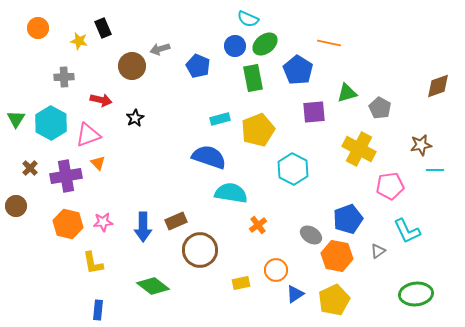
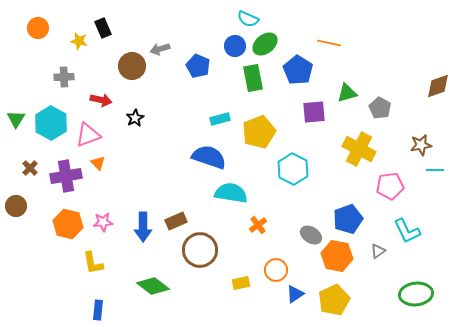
yellow pentagon at (258, 130): moved 1 px right, 2 px down
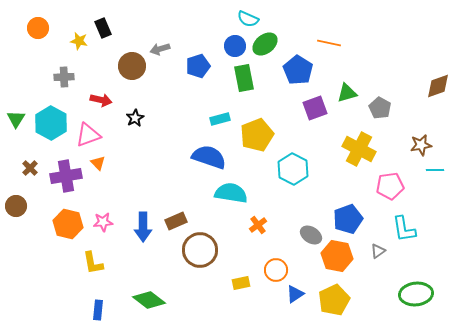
blue pentagon at (198, 66): rotated 30 degrees clockwise
green rectangle at (253, 78): moved 9 px left
purple square at (314, 112): moved 1 px right, 4 px up; rotated 15 degrees counterclockwise
yellow pentagon at (259, 132): moved 2 px left, 3 px down
cyan L-shape at (407, 231): moved 3 px left, 2 px up; rotated 16 degrees clockwise
green diamond at (153, 286): moved 4 px left, 14 px down
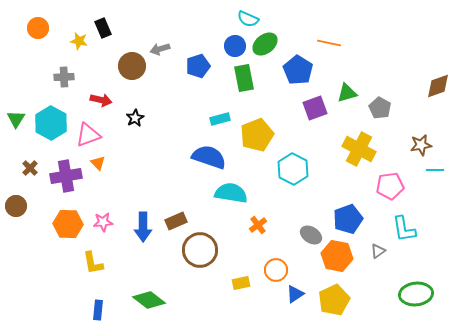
orange hexagon at (68, 224): rotated 12 degrees counterclockwise
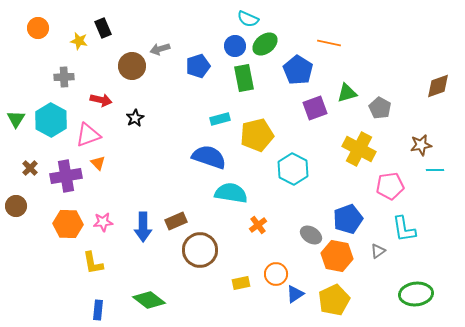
cyan hexagon at (51, 123): moved 3 px up
yellow pentagon at (257, 135): rotated 8 degrees clockwise
orange circle at (276, 270): moved 4 px down
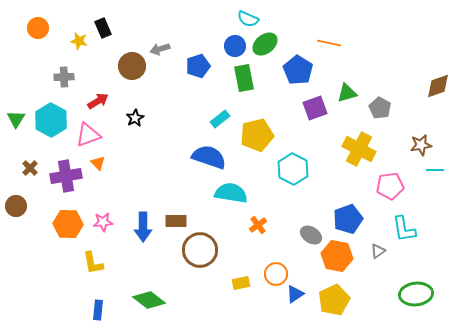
red arrow at (101, 100): moved 3 px left, 1 px down; rotated 45 degrees counterclockwise
cyan rectangle at (220, 119): rotated 24 degrees counterclockwise
brown rectangle at (176, 221): rotated 25 degrees clockwise
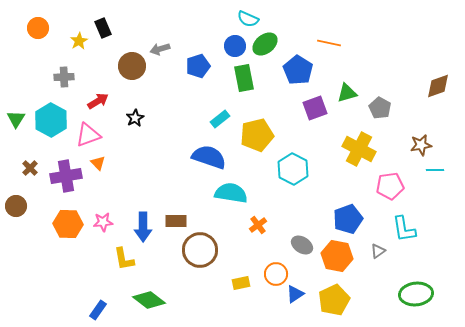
yellow star at (79, 41): rotated 30 degrees clockwise
gray ellipse at (311, 235): moved 9 px left, 10 px down
yellow L-shape at (93, 263): moved 31 px right, 4 px up
blue rectangle at (98, 310): rotated 30 degrees clockwise
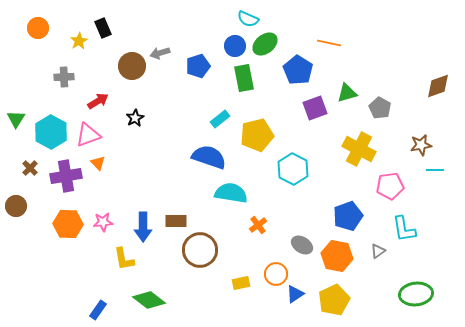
gray arrow at (160, 49): moved 4 px down
cyan hexagon at (51, 120): moved 12 px down
blue pentagon at (348, 219): moved 3 px up
